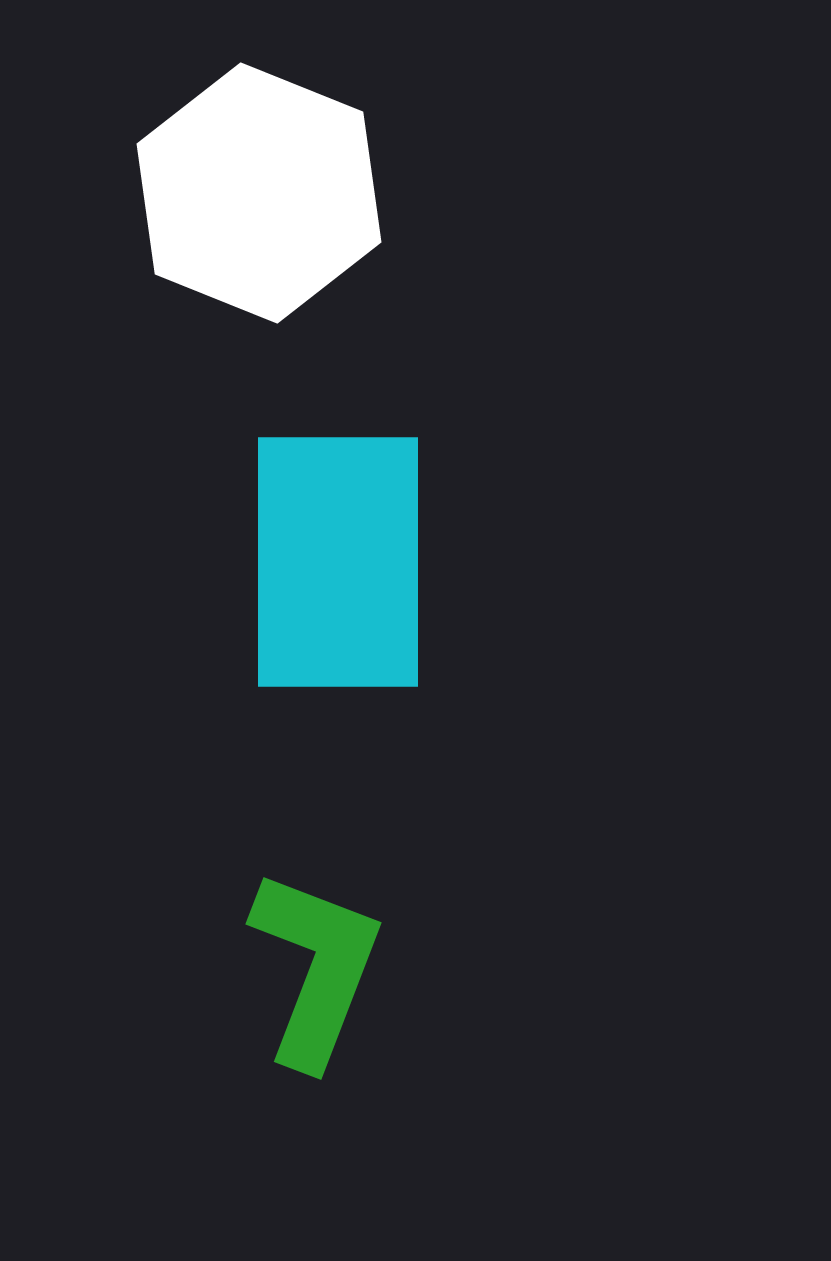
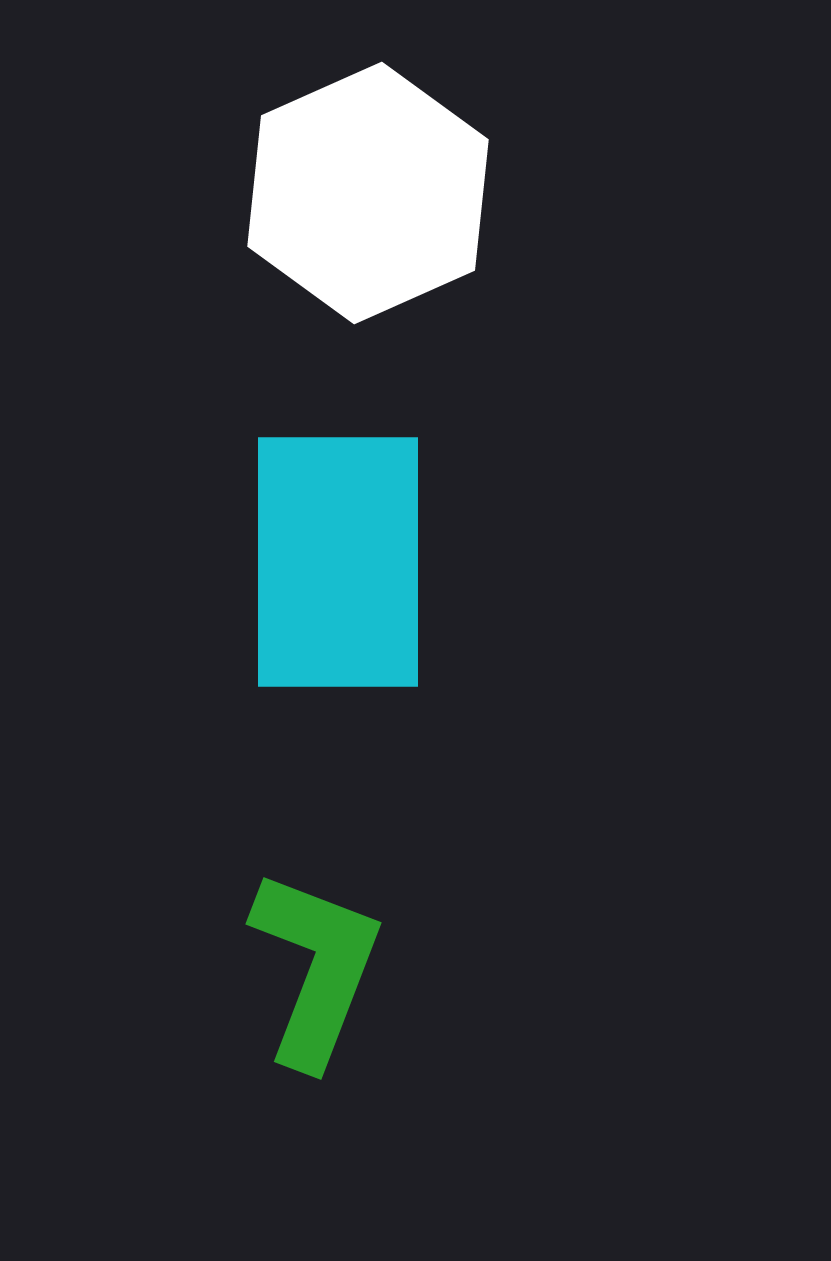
white hexagon: moved 109 px right; rotated 14 degrees clockwise
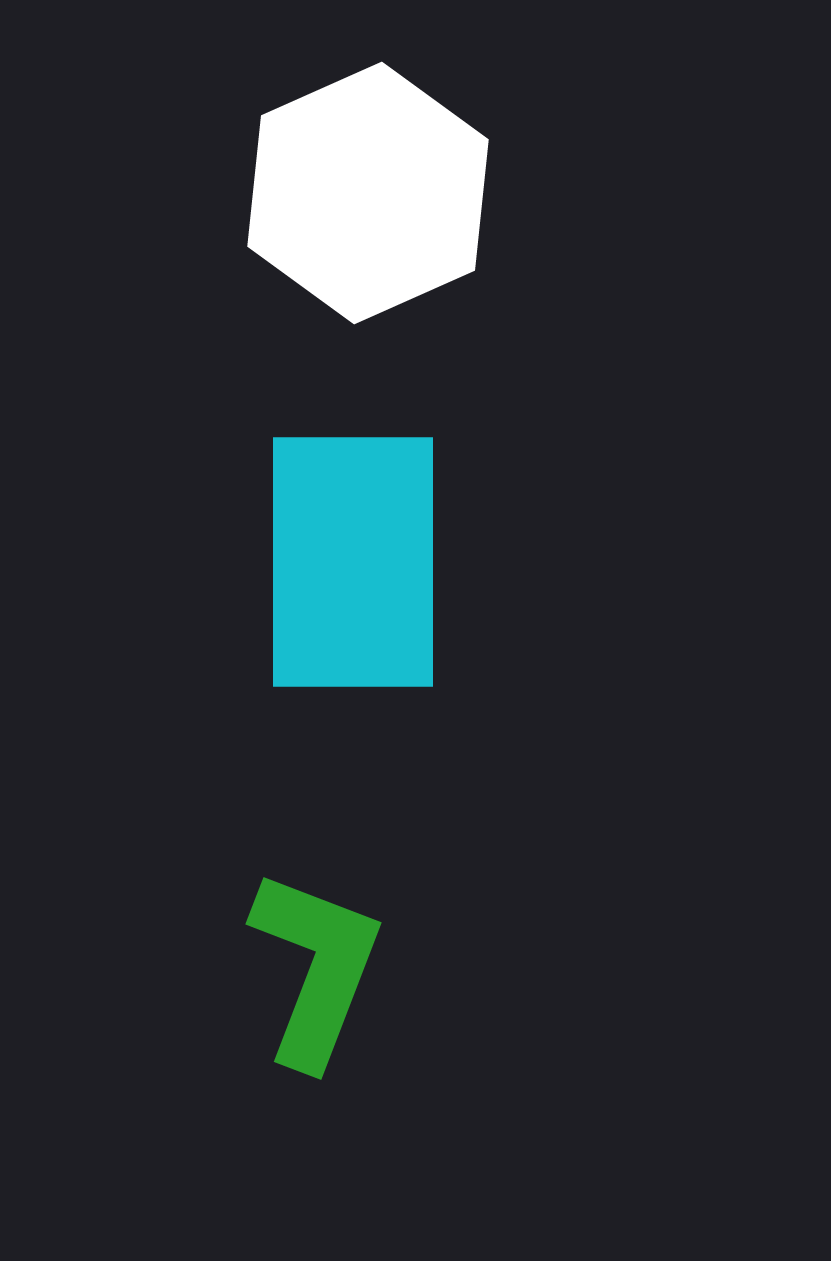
cyan rectangle: moved 15 px right
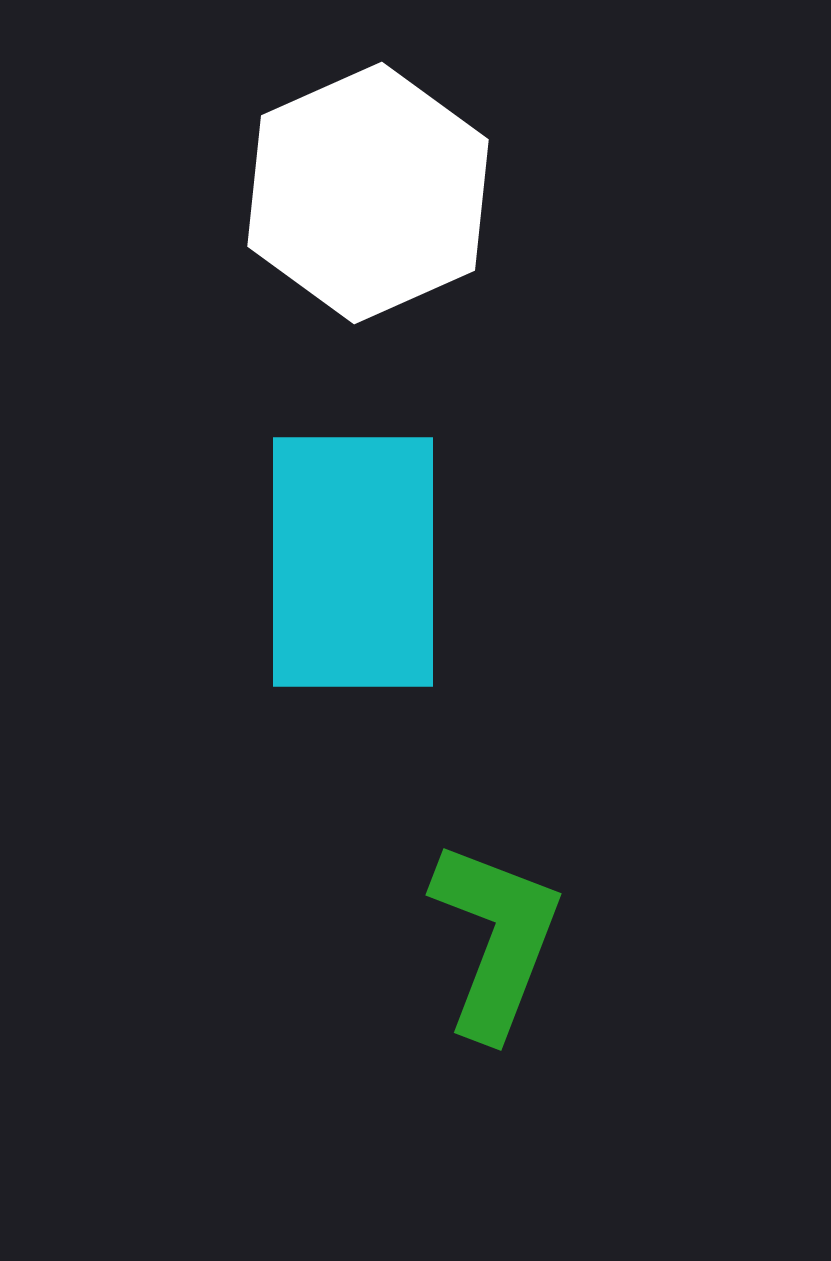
green L-shape: moved 180 px right, 29 px up
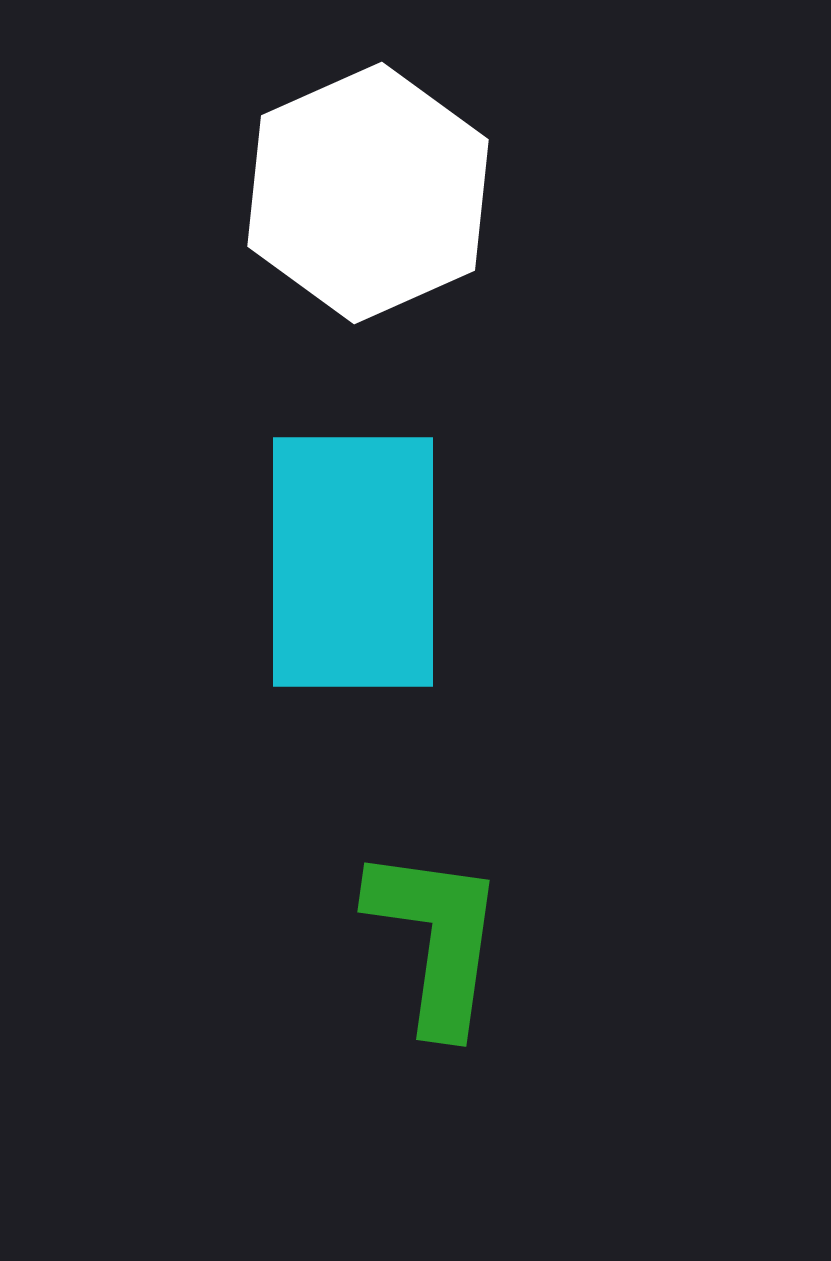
green L-shape: moved 60 px left; rotated 13 degrees counterclockwise
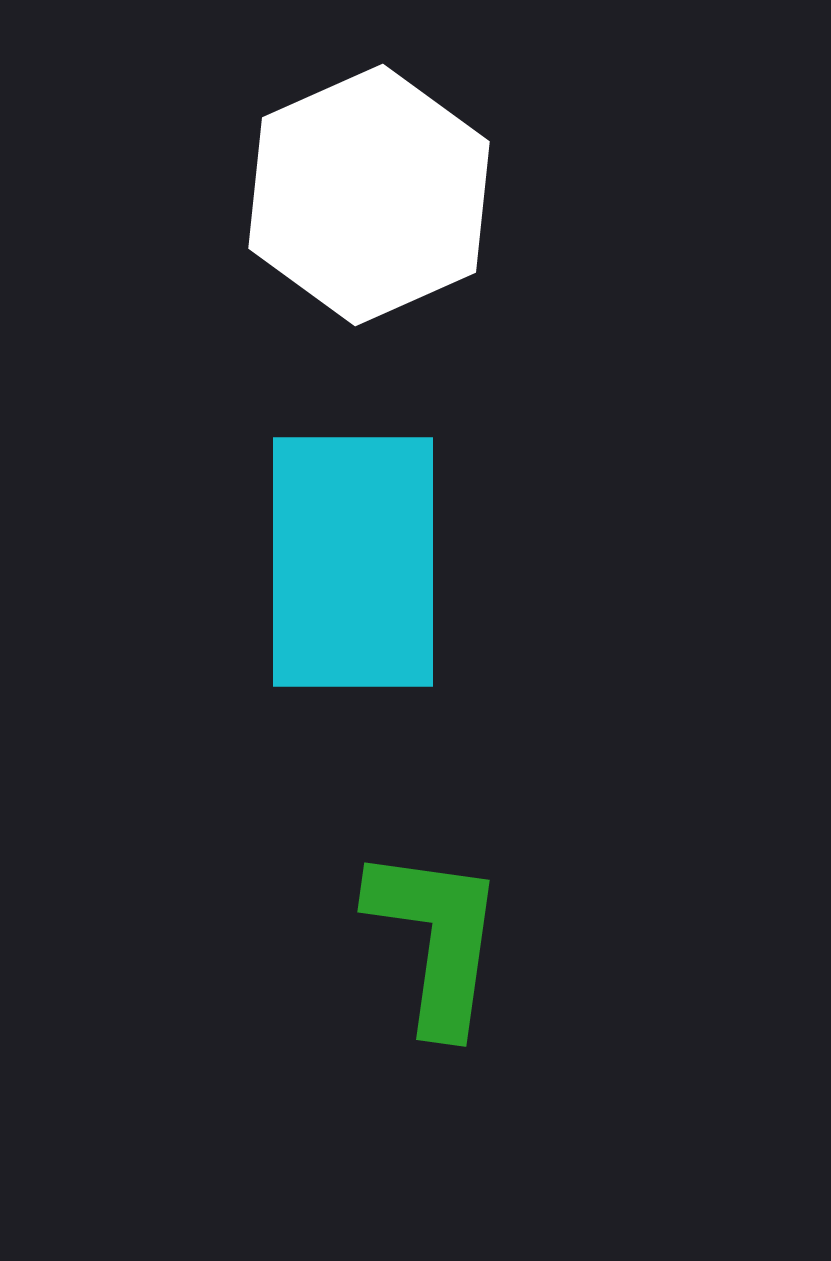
white hexagon: moved 1 px right, 2 px down
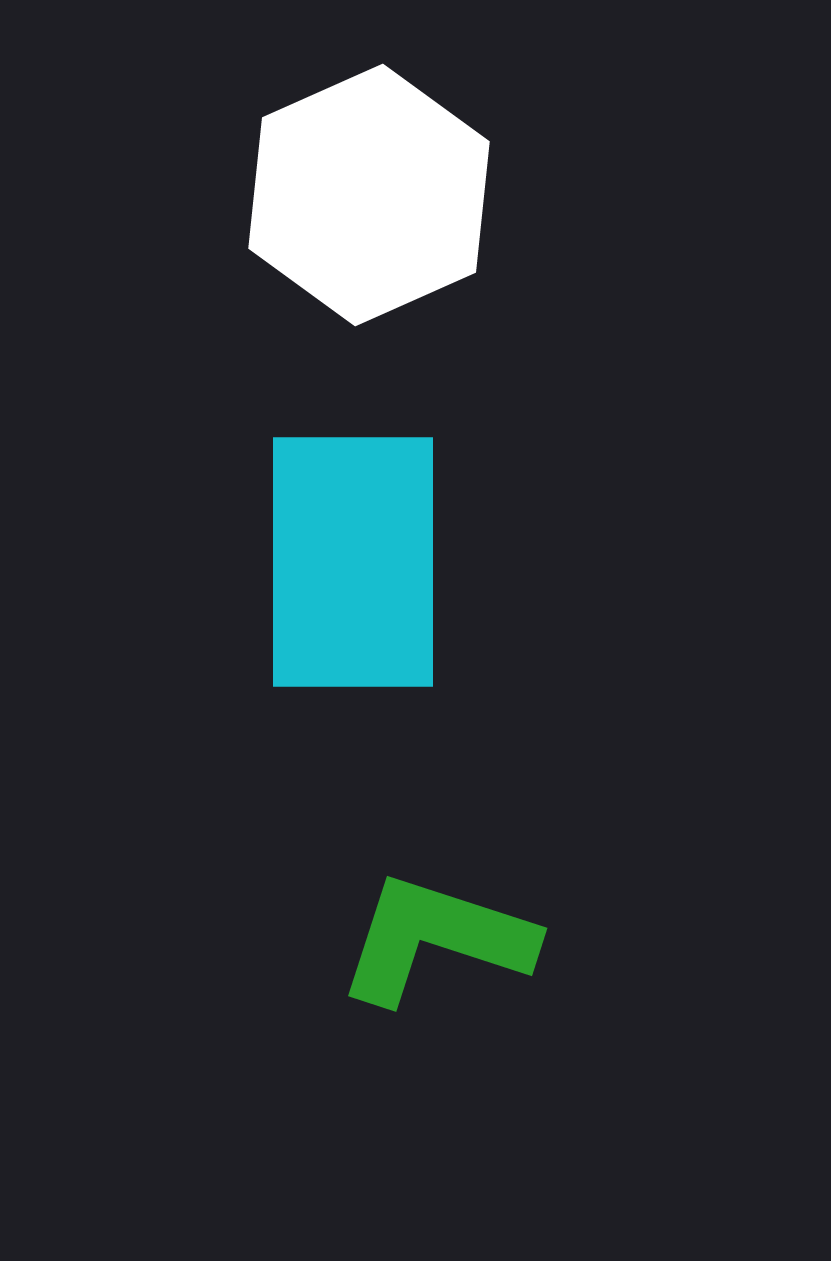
green L-shape: rotated 80 degrees counterclockwise
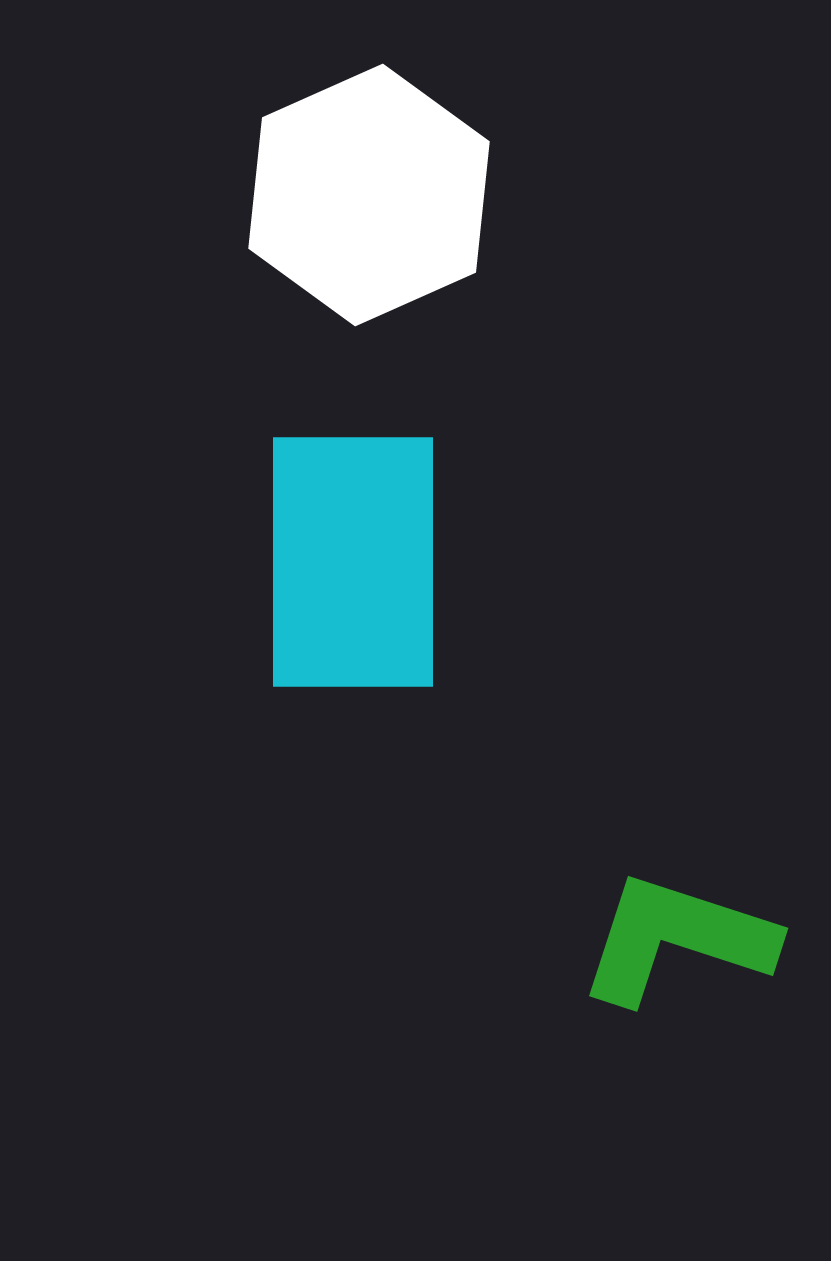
green L-shape: moved 241 px right
